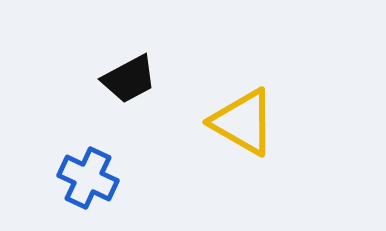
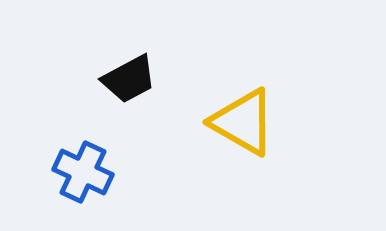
blue cross: moved 5 px left, 6 px up
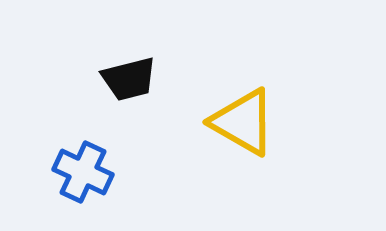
black trapezoid: rotated 14 degrees clockwise
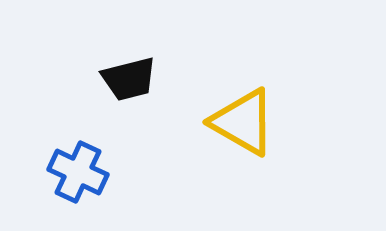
blue cross: moved 5 px left
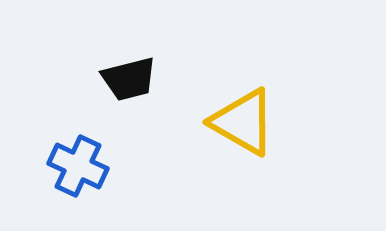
blue cross: moved 6 px up
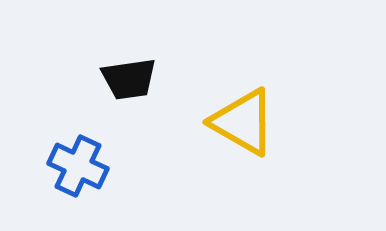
black trapezoid: rotated 6 degrees clockwise
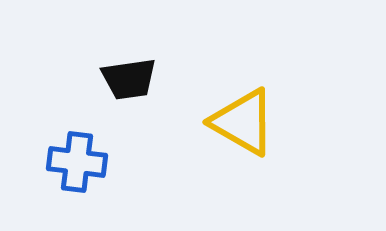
blue cross: moved 1 px left, 4 px up; rotated 18 degrees counterclockwise
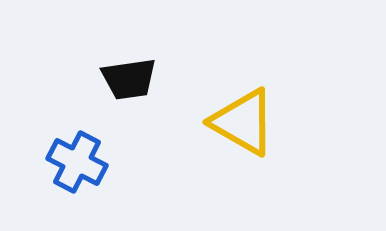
blue cross: rotated 20 degrees clockwise
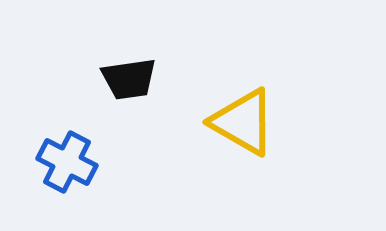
blue cross: moved 10 px left
